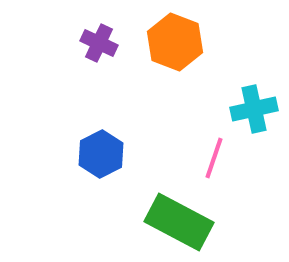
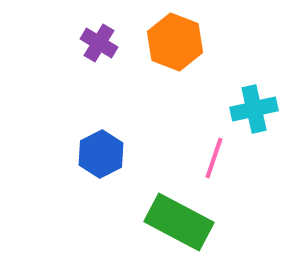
purple cross: rotated 6 degrees clockwise
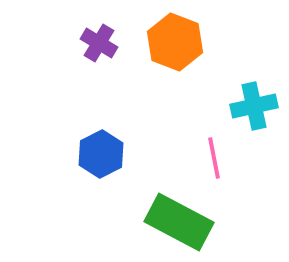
cyan cross: moved 3 px up
pink line: rotated 30 degrees counterclockwise
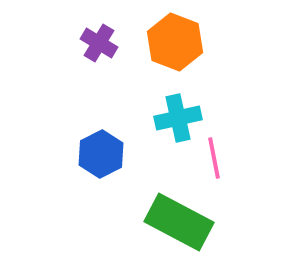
cyan cross: moved 76 px left, 12 px down
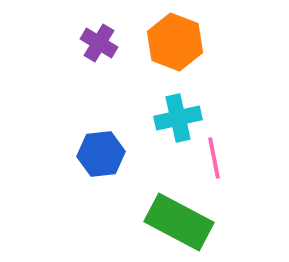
blue hexagon: rotated 21 degrees clockwise
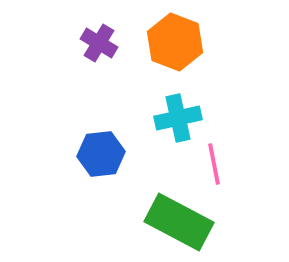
pink line: moved 6 px down
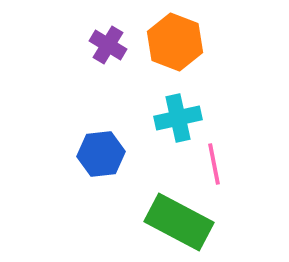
purple cross: moved 9 px right, 2 px down
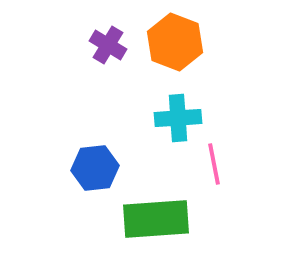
cyan cross: rotated 9 degrees clockwise
blue hexagon: moved 6 px left, 14 px down
green rectangle: moved 23 px left, 3 px up; rotated 32 degrees counterclockwise
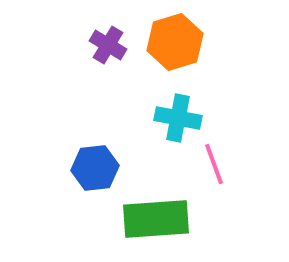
orange hexagon: rotated 22 degrees clockwise
cyan cross: rotated 15 degrees clockwise
pink line: rotated 9 degrees counterclockwise
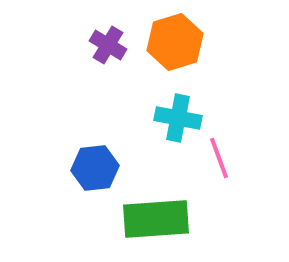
pink line: moved 5 px right, 6 px up
